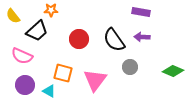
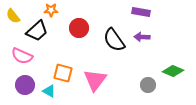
red circle: moved 11 px up
gray circle: moved 18 px right, 18 px down
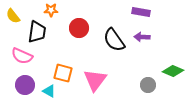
black trapezoid: moved 1 px down; rotated 40 degrees counterclockwise
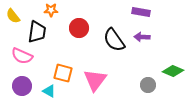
purple circle: moved 3 px left, 1 px down
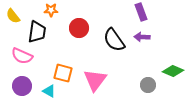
purple rectangle: rotated 60 degrees clockwise
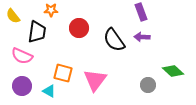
green diamond: rotated 20 degrees clockwise
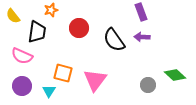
orange star: rotated 16 degrees counterclockwise
green diamond: moved 2 px right, 4 px down
cyan triangle: rotated 32 degrees clockwise
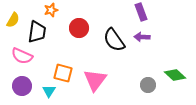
yellow semicircle: moved 4 px down; rotated 112 degrees counterclockwise
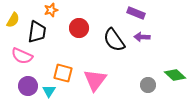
purple rectangle: moved 5 px left, 1 px down; rotated 48 degrees counterclockwise
purple circle: moved 6 px right
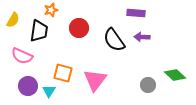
purple rectangle: rotated 18 degrees counterclockwise
black trapezoid: moved 2 px right, 1 px up
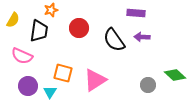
pink triangle: rotated 20 degrees clockwise
cyan triangle: moved 1 px right, 1 px down
